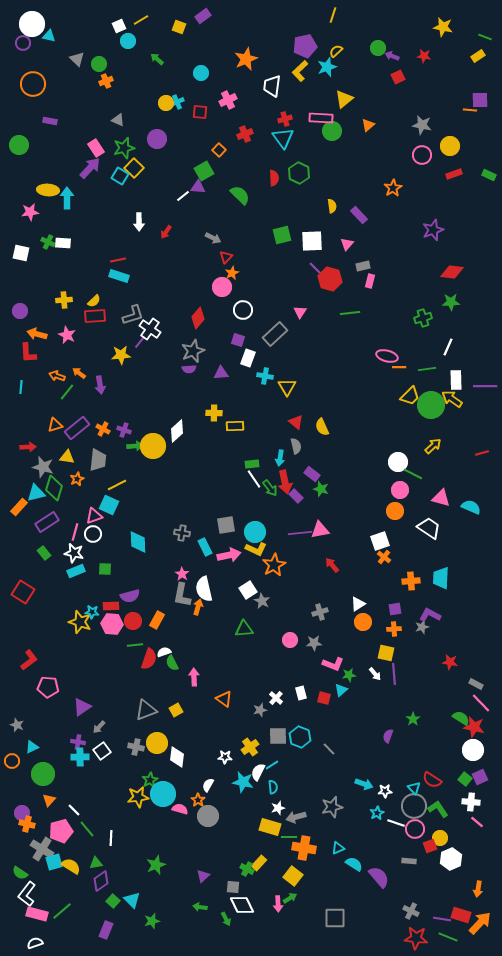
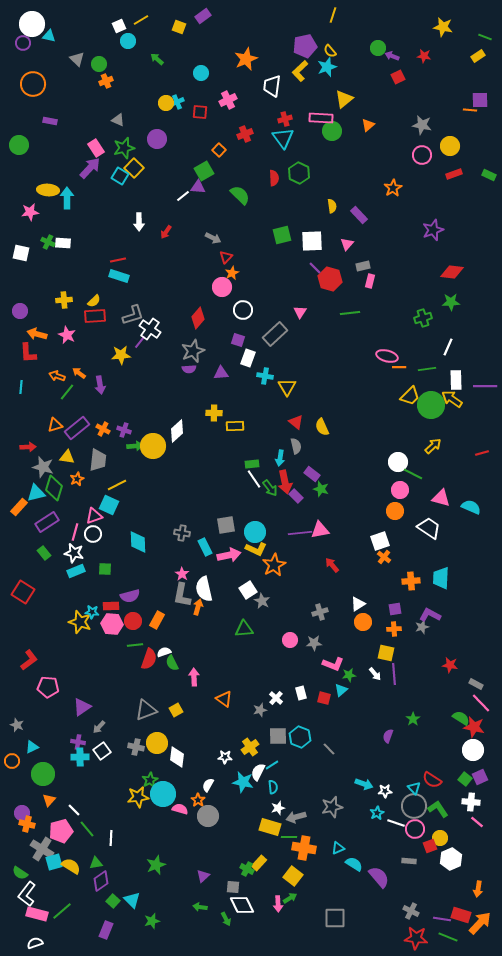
yellow semicircle at (336, 51): moved 6 px left; rotated 88 degrees counterclockwise
red star at (450, 662): moved 3 px down
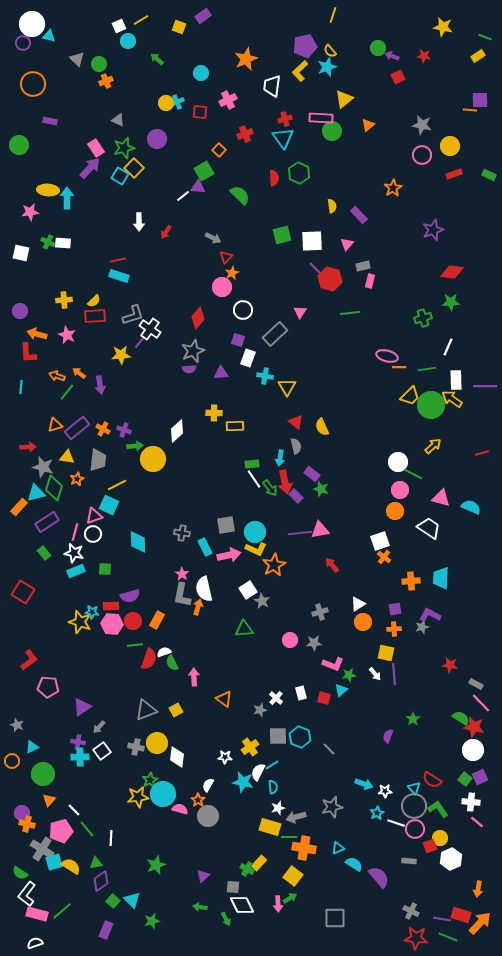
yellow circle at (153, 446): moved 13 px down
